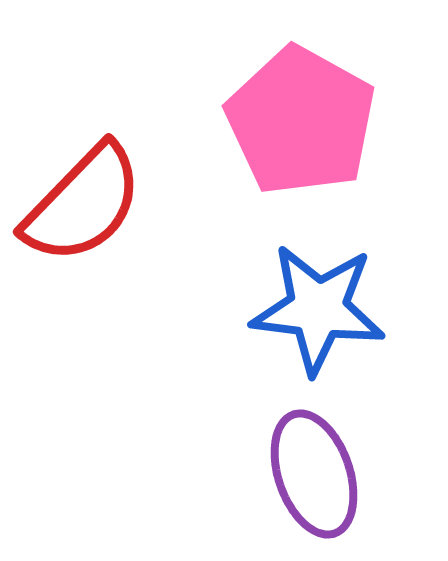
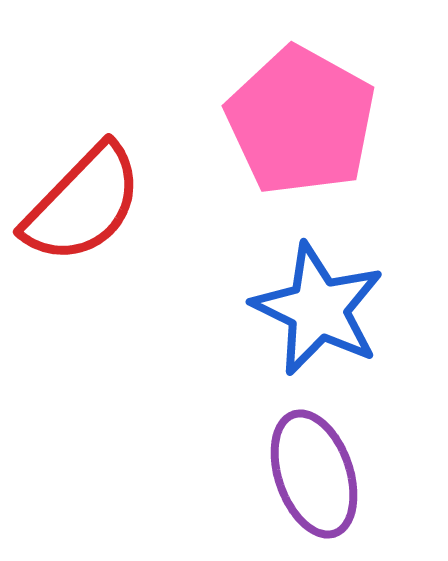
blue star: rotated 19 degrees clockwise
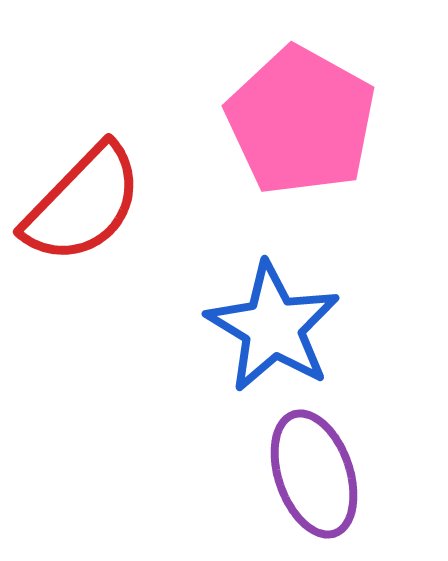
blue star: moved 45 px left, 18 px down; rotated 5 degrees clockwise
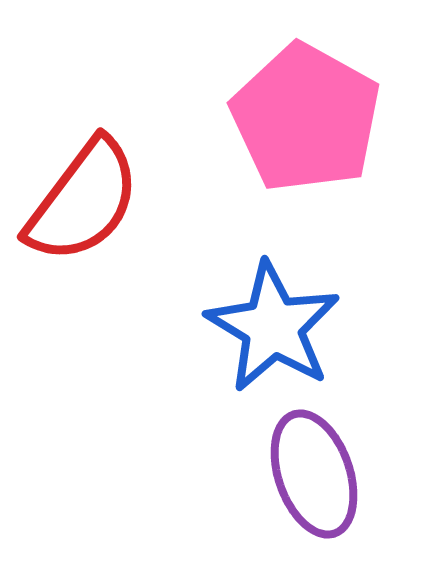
pink pentagon: moved 5 px right, 3 px up
red semicircle: moved 3 px up; rotated 7 degrees counterclockwise
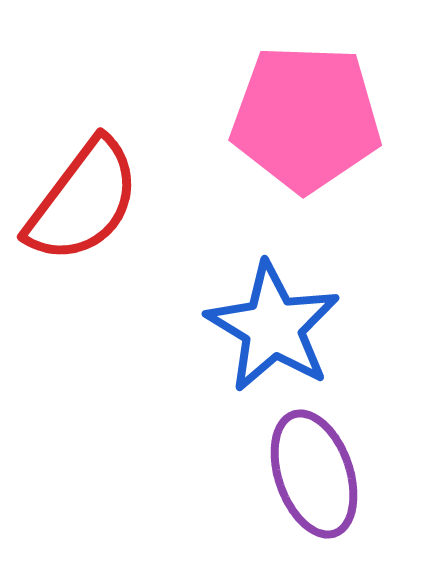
pink pentagon: rotated 27 degrees counterclockwise
